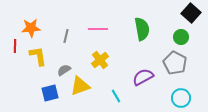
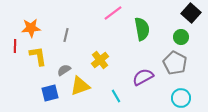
pink line: moved 15 px right, 16 px up; rotated 36 degrees counterclockwise
gray line: moved 1 px up
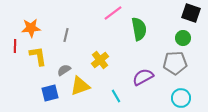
black square: rotated 24 degrees counterclockwise
green semicircle: moved 3 px left
green circle: moved 2 px right, 1 px down
gray pentagon: rotated 30 degrees counterclockwise
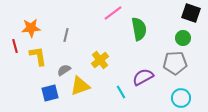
red line: rotated 16 degrees counterclockwise
cyan line: moved 5 px right, 4 px up
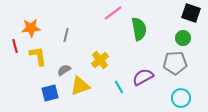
cyan line: moved 2 px left, 5 px up
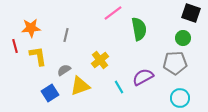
blue square: rotated 18 degrees counterclockwise
cyan circle: moved 1 px left
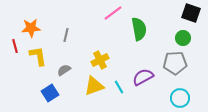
yellow cross: rotated 12 degrees clockwise
yellow triangle: moved 14 px right
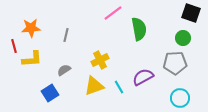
red line: moved 1 px left
yellow L-shape: moved 6 px left, 3 px down; rotated 95 degrees clockwise
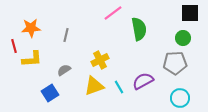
black square: moved 1 px left; rotated 18 degrees counterclockwise
purple semicircle: moved 4 px down
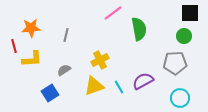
green circle: moved 1 px right, 2 px up
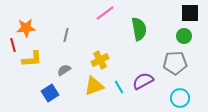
pink line: moved 8 px left
orange star: moved 5 px left
red line: moved 1 px left, 1 px up
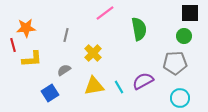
yellow cross: moved 7 px left, 7 px up; rotated 18 degrees counterclockwise
yellow triangle: rotated 10 degrees clockwise
